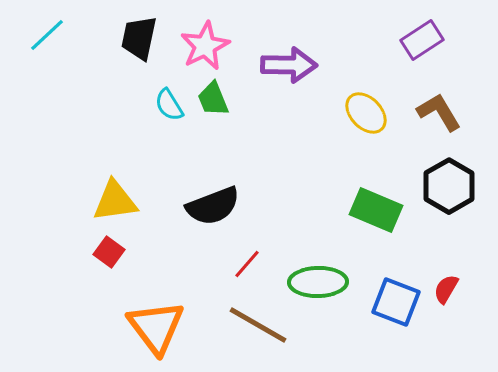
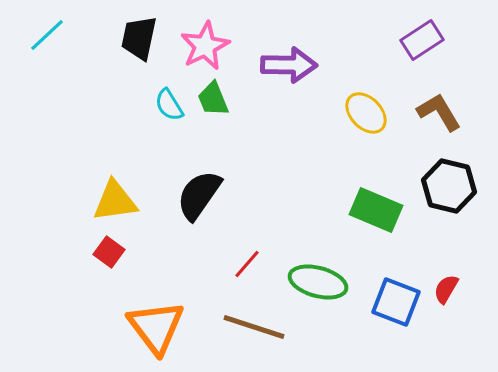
black hexagon: rotated 16 degrees counterclockwise
black semicircle: moved 14 px left, 11 px up; rotated 146 degrees clockwise
green ellipse: rotated 16 degrees clockwise
brown line: moved 4 px left, 2 px down; rotated 12 degrees counterclockwise
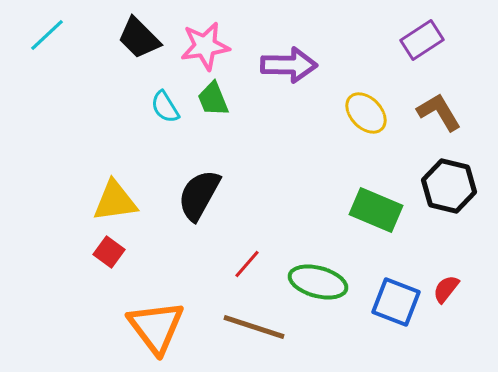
black trapezoid: rotated 57 degrees counterclockwise
pink star: rotated 18 degrees clockwise
cyan semicircle: moved 4 px left, 2 px down
black semicircle: rotated 6 degrees counterclockwise
red semicircle: rotated 8 degrees clockwise
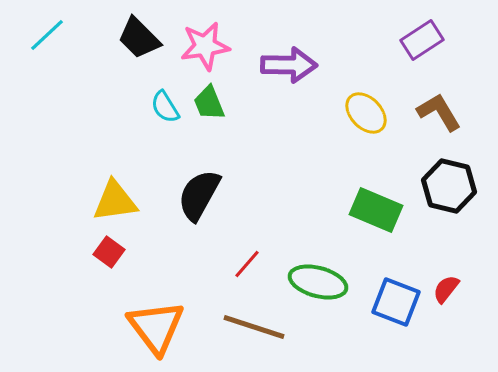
green trapezoid: moved 4 px left, 4 px down
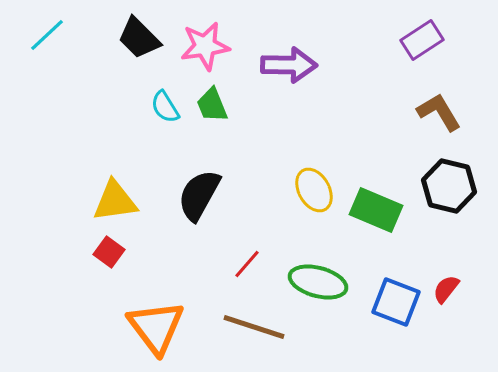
green trapezoid: moved 3 px right, 2 px down
yellow ellipse: moved 52 px left, 77 px down; rotated 15 degrees clockwise
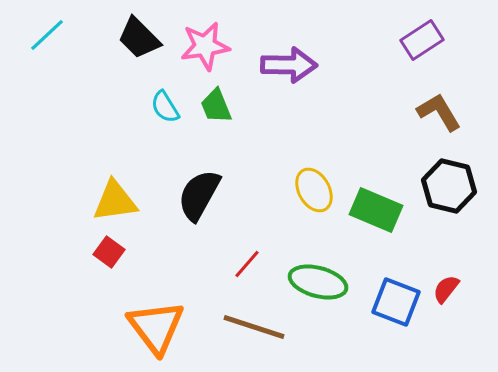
green trapezoid: moved 4 px right, 1 px down
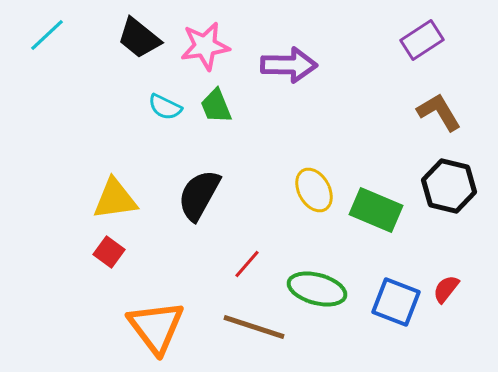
black trapezoid: rotated 6 degrees counterclockwise
cyan semicircle: rotated 32 degrees counterclockwise
yellow triangle: moved 2 px up
green ellipse: moved 1 px left, 7 px down
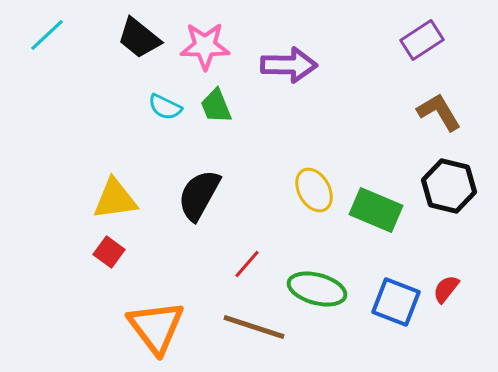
pink star: rotated 9 degrees clockwise
